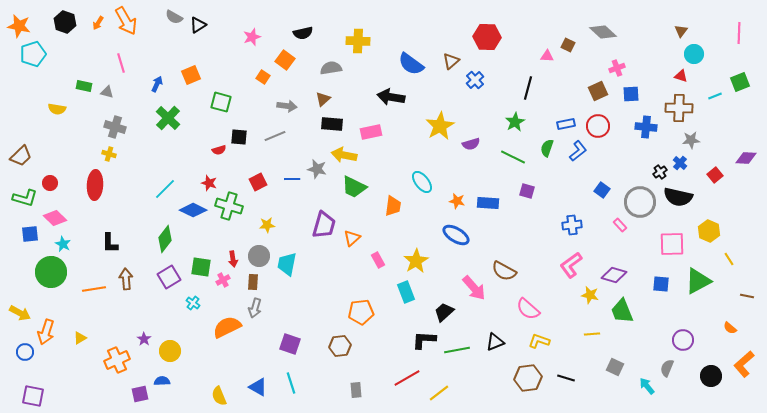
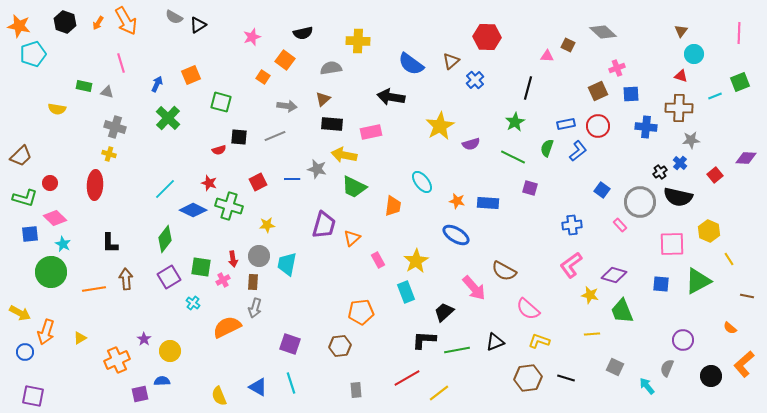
purple square at (527, 191): moved 3 px right, 3 px up
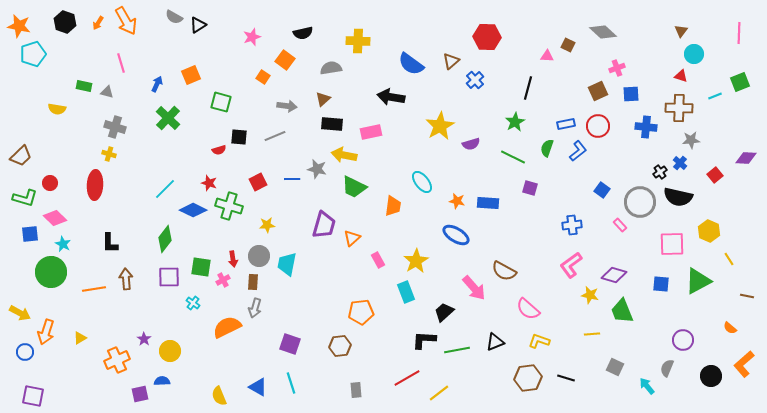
purple square at (169, 277): rotated 30 degrees clockwise
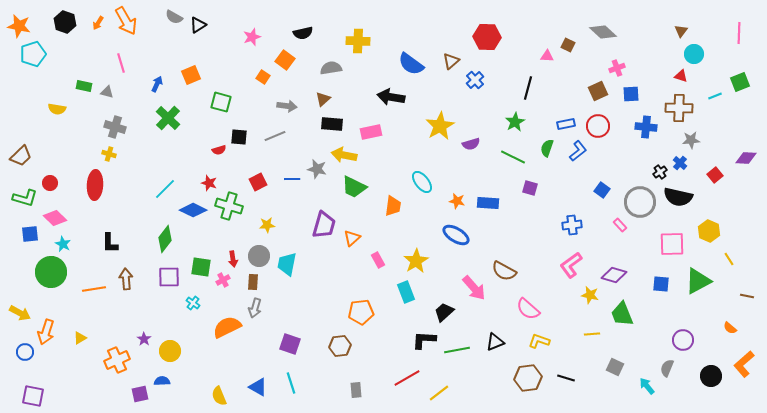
green trapezoid at (622, 311): moved 3 px down
